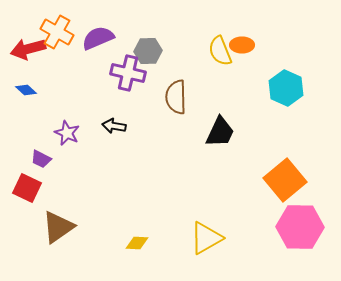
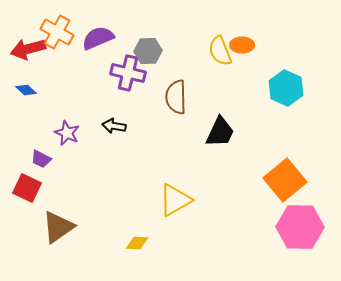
yellow triangle: moved 31 px left, 38 px up
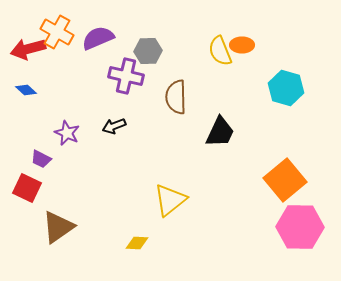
purple cross: moved 2 px left, 3 px down
cyan hexagon: rotated 8 degrees counterclockwise
black arrow: rotated 30 degrees counterclockwise
yellow triangle: moved 5 px left; rotated 9 degrees counterclockwise
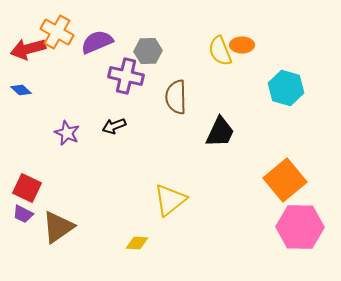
purple semicircle: moved 1 px left, 4 px down
blue diamond: moved 5 px left
purple trapezoid: moved 18 px left, 55 px down
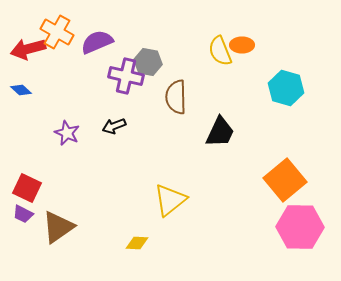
gray hexagon: moved 11 px down; rotated 12 degrees clockwise
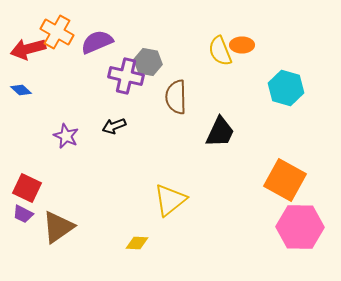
purple star: moved 1 px left, 3 px down
orange square: rotated 21 degrees counterclockwise
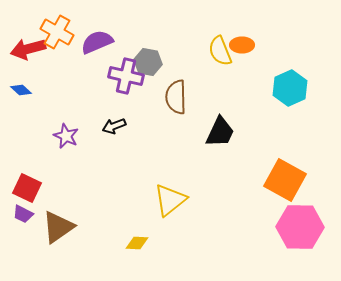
cyan hexagon: moved 4 px right; rotated 20 degrees clockwise
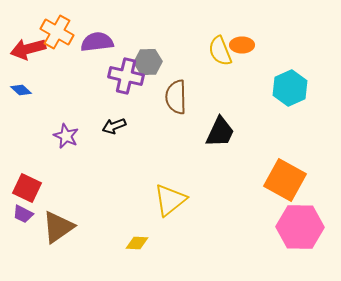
purple semicircle: rotated 16 degrees clockwise
gray hexagon: rotated 12 degrees counterclockwise
